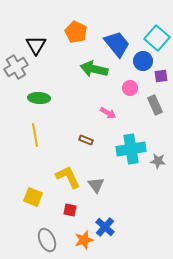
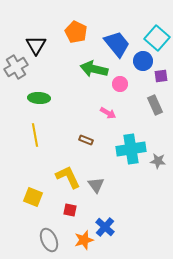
pink circle: moved 10 px left, 4 px up
gray ellipse: moved 2 px right
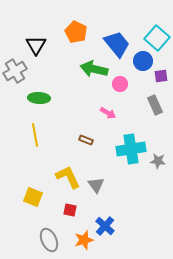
gray cross: moved 1 px left, 4 px down
blue cross: moved 1 px up
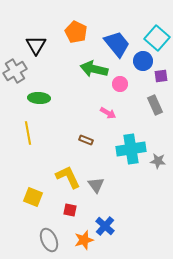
yellow line: moved 7 px left, 2 px up
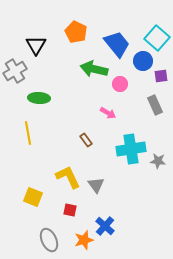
brown rectangle: rotated 32 degrees clockwise
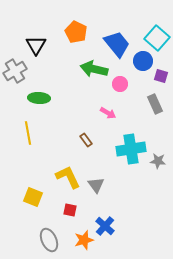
purple square: rotated 24 degrees clockwise
gray rectangle: moved 1 px up
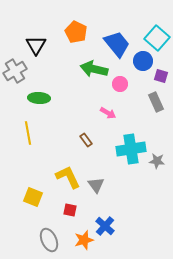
gray rectangle: moved 1 px right, 2 px up
gray star: moved 1 px left
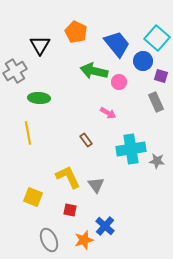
black triangle: moved 4 px right
green arrow: moved 2 px down
pink circle: moved 1 px left, 2 px up
